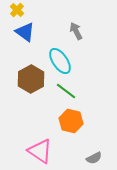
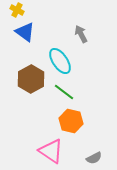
yellow cross: rotated 16 degrees counterclockwise
gray arrow: moved 5 px right, 3 px down
green line: moved 2 px left, 1 px down
pink triangle: moved 11 px right
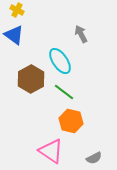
blue triangle: moved 11 px left, 3 px down
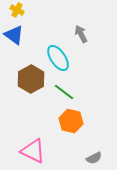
cyan ellipse: moved 2 px left, 3 px up
pink triangle: moved 18 px left; rotated 8 degrees counterclockwise
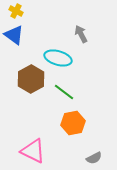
yellow cross: moved 1 px left, 1 px down
cyan ellipse: rotated 40 degrees counterclockwise
orange hexagon: moved 2 px right, 2 px down; rotated 25 degrees counterclockwise
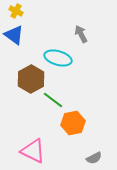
green line: moved 11 px left, 8 px down
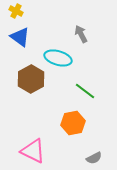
blue triangle: moved 6 px right, 2 px down
green line: moved 32 px right, 9 px up
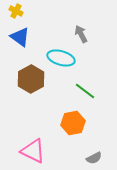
cyan ellipse: moved 3 px right
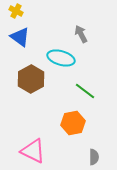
gray semicircle: moved 1 px up; rotated 63 degrees counterclockwise
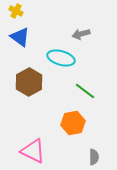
gray arrow: rotated 78 degrees counterclockwise
brown hexagon: moved 2 px left, 3 px down
